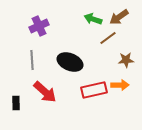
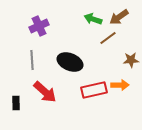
brown star: moved 5 px right
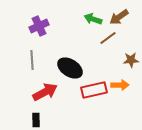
black ellipse: moved 6 px down; rotated 10 degrees clockwise
red arrow: rotated 70 degrees counterclockwise
black rectangle: moved 20 px right, 17 px down
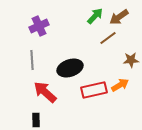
green arrow: moved 2 px right, 3 px up; rotated 114 degrees clockwise
black ellipse: rotated 50 degrees counterclockwise
orange arrow: rotated 30 degrees counterclockwise
red arrow: rotated 110 degrees counterclockwise
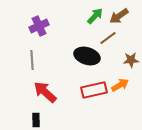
brown arrow: moved 1 px up
black ellipse: moved 17 px right, 12 px up; rotated 35 degrees clockwise
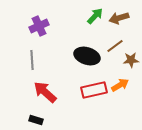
brown arrow: moved 2 px down; rotated 18 degrees clockwise
brown line: moved 7 px right, 8 px down
black rectangle: rotated 72 degrees counterclockwise
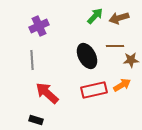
brown line: rotated 36 degrees clockwise
black ellipse: rotated 45 degrees clockwise
orange arrow: moved 2 px right
red arrow: moved 2 px right, 1 px down
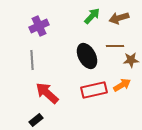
green arrow: moved 3 px left
black rectangle: rotated 56 degrees counterclockwise
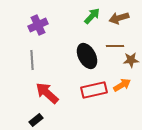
purple cross: moved 1 px left, 1 px up
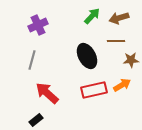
brown line: moved 1 px right, 5 px up
gray line: rotated 18 degrees clockwise
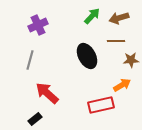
gray line: moved 2 px left
red rectangle: moved 7 px right, 15 px down
black rectangle: moved 1 px left, 1 px up
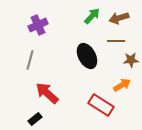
red rectangle: rotated 45 degrees clockwise
